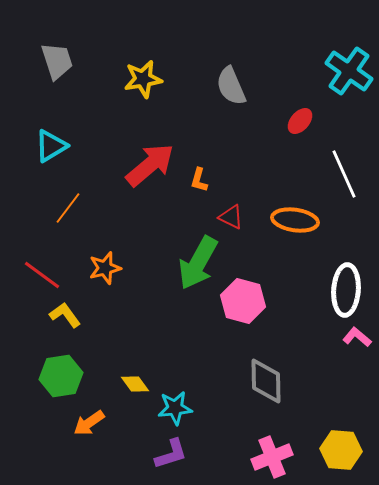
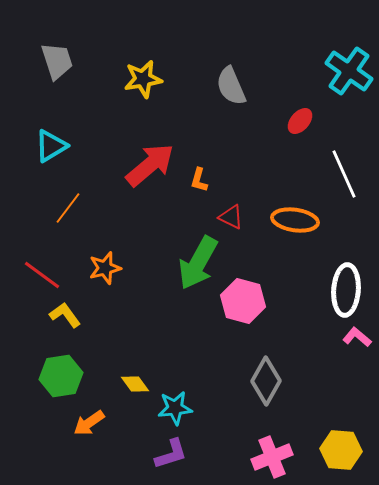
gray diamond: rotated 30 degrees clockwise
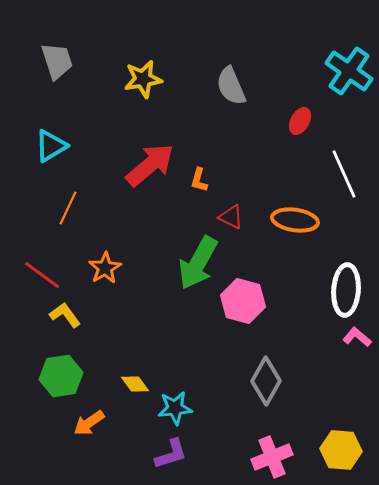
red ellipse: rotated 12 degrees counterclockwise
orange line: rotated 12 degrees counterclockwise
orange star: rotated 16 degrees counterclockwise
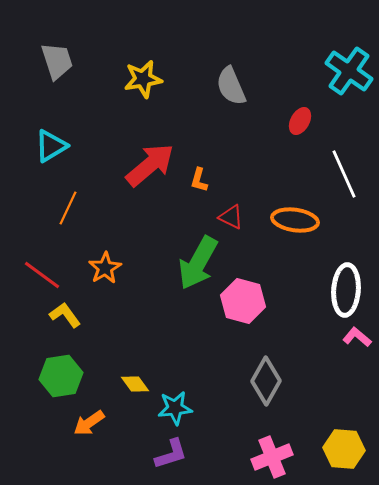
yellow hexagon: moved 3 px right, 1 px up
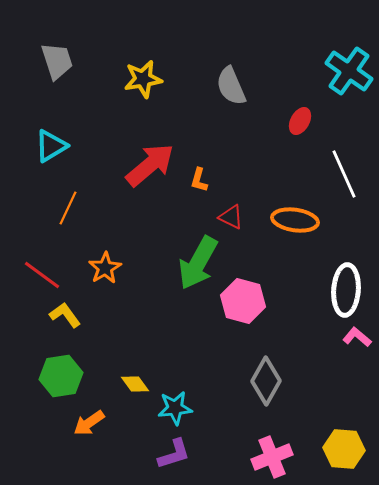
purple L-shape: moved 3 px right
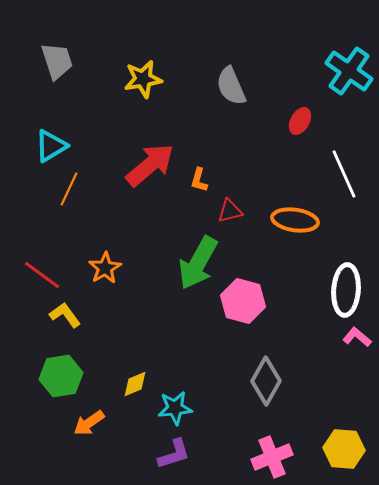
orange line: moved 1 px right, 19 px up
red triangle: moved 1 px left, 6 px up; rotated 40 degrees counterclockwise
yellow diamond: rotated 76 degrees counterclockwise
